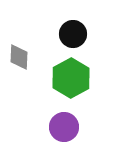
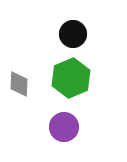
gray diamond: moved 27 px down
green hexagon: rotated 6 degrees clockwise
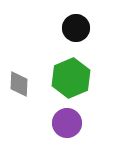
black circle: moved 3 px right, 6 px up
purple circle: moved 3 px right, 4 px up
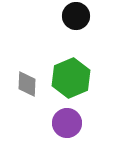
black circle: moved 12 px up
gray diamond: moved 8 px right
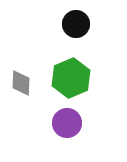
black circle: moved 8 px down
gray diamond: moved 6 px left, 1 px up
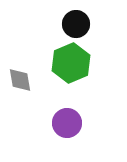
green hexagon: moved 15 px up
gray diamond: moved 1 px left, 3 px up; rotated 12 degrees counterclockwise
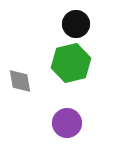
green hexagon: rotated 9 degrees clockwise
gray diamond: moved 1 px down
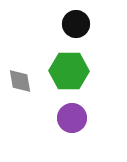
green hexagon: moved 2 px left, 8 px down; rotated 15 degrees clockwise
purple circle: moved 5 px right, 5 px up
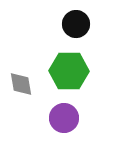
gray diamond: moved 1 px right, 3 px down
purple circle: moved 8 px left
